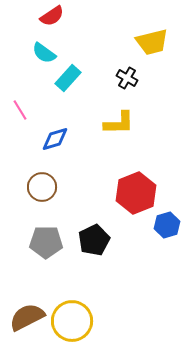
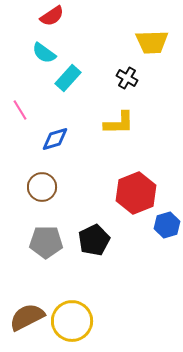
yellow trapezoid: rotated 12 degrees clockwise
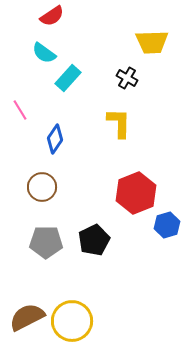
yellow L-shape: rotated 88 degrees counterclockwise
blue diamond: rotated 40 degrees counterclockwise
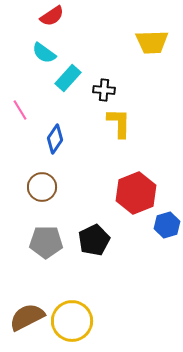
black cross: moved 23 px left, 12 px down; rotated 25 degrees counterclockwise
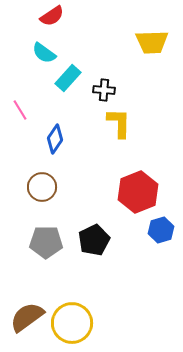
red hexagon: moved 2 px right, 1 px up
blue hexagon: moved 6 px left, 5 px down
brown semicircle: rotated 9 degrees counterclockwise
yellow circle: moved 2 px down
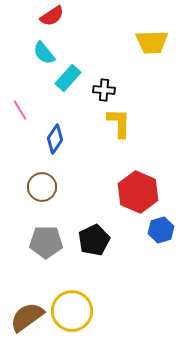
cyan semicircle: rotated 15 degrees clockwise
red hexagon: rotated 15 degrees counterclockwise
yellow circle: moved 12 px up
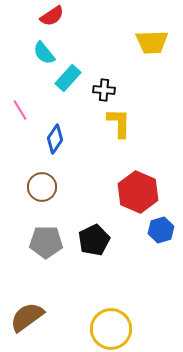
yellow circle: moved 39 px right, 18 px down
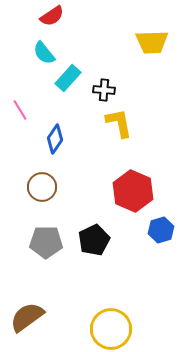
yellow L-shape: rotated 12 degrees counterclockwise
red hexagon: moved 5 px left, 1 px up
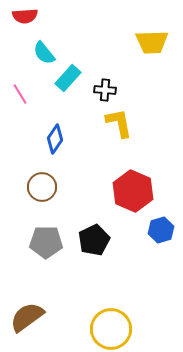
red semicircle: moved 27 px left; rotated 30 degrees clockwise
black cross: moved 1 px right
pink line: moved 16 px up
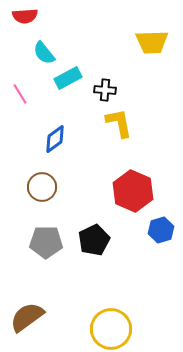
cyan rectangle: rotated 20 degrees clockwise
blue diamond: rotated 20 degrees clockwise
